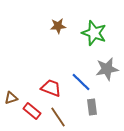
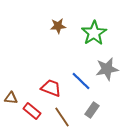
green star: rotated 20 degrees clockwise
blue line: moved 1 px up
brown triangle: rotated 24 degrees clockwise
gray rectangle: moved 3 px down; rotated 42 degrees clockwise
brown line: moved 4 px right
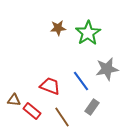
brown star: moved 2 px down
green star: moved 6 px left
blue line: rotated 10 degrees clockwise
red trapezoid: moved 1 px left, 2 px up
brown triangle: moved 3 px right, 2 px down
gray rectangle: moved 3 px up
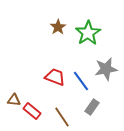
brown star: moved 1 px up; rotated 28 degrees counterclockwise
gray star: moved 1 px left
red trapezoid: moved 5 px right, 9 px up
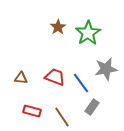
blue line: moved 2 px down
brown triangle: moved 7 px right, 22 px up
red rectangle: rotated 24 degrees counterclockwise
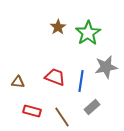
gray star: moved 2 px up
brown triangle: moved 3 px left, 4 px down
blue line: moved 2 px up; rotated 45 degrees clockwise
gray rectangle: rotated 14 degrees clockwise
